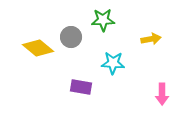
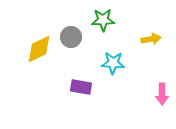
yellow diamond: moved 1 px right, 1 px down; rotated 64 degrees counterclockwise
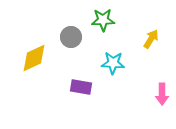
yellow arrow: rotated 48 degrees counterclockwise
yellow diamond: moved 5 px left, 9 px down
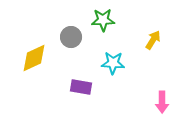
yellow arrow: moved 2 px right, 1 px down
pink arrow: moved 8 px down
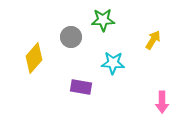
yellow diamond: rotated 24 degrees counterclockwise
